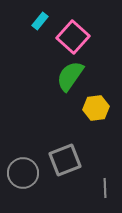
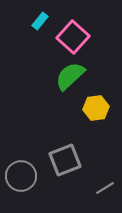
green semicircle: rotated 12 degrees clockwise
gray circle: moved 2 px left, 3 px down
gray line: rotated 60 degrees clockwise
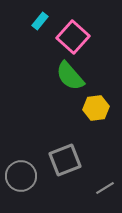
green semicircle: rotated 88 degrees counterclockwise
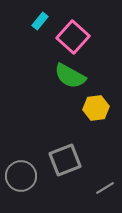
green semicircle: rotated 20 degrees counterclockwise
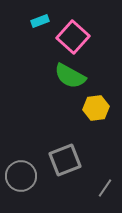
cyan rectangle: rotated 30 degrees clockwise
gray line: rotated 24 degrees counterclockwise
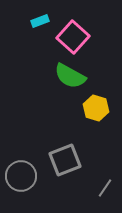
yellow hexagon: rotated 25 degrees clockwise
